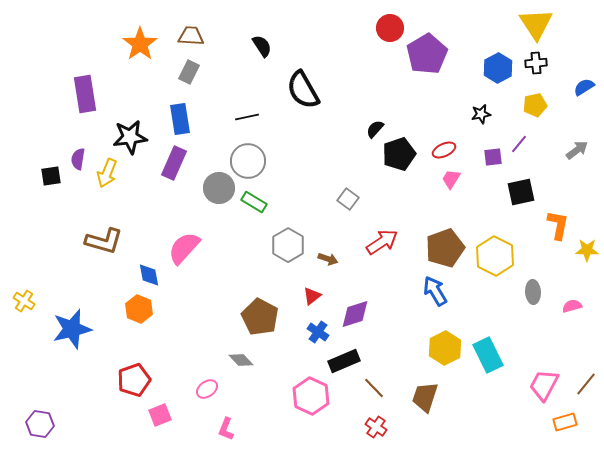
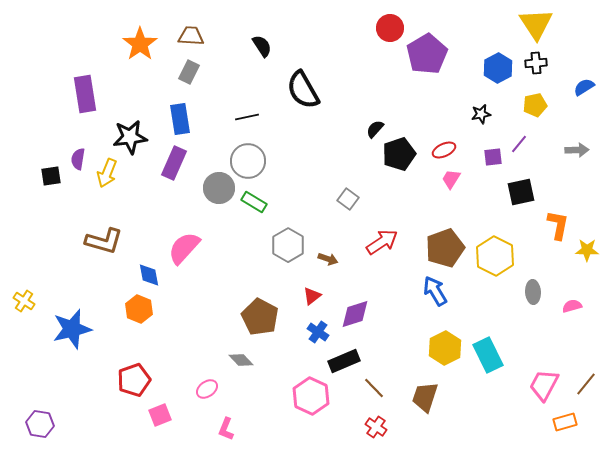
gray arrow at (577, 150): rotated 35 degrees clockwise
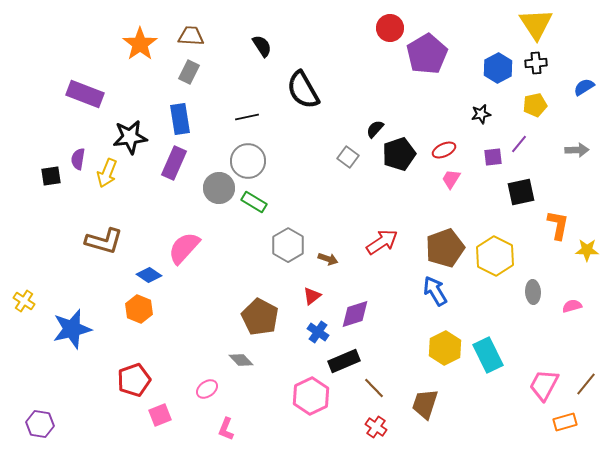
purple rectangle at (85, 94): rotated 60 degrees counterclockwise
gray square at (348, 199): moved 42 px up
blue diamond at (149, 275): rotated 45 degrees counterclockwise
pink hexagon at (311, 396): rotated 9 degrees clockwise
brown trapezoid at (425, 397): moved 7 px down
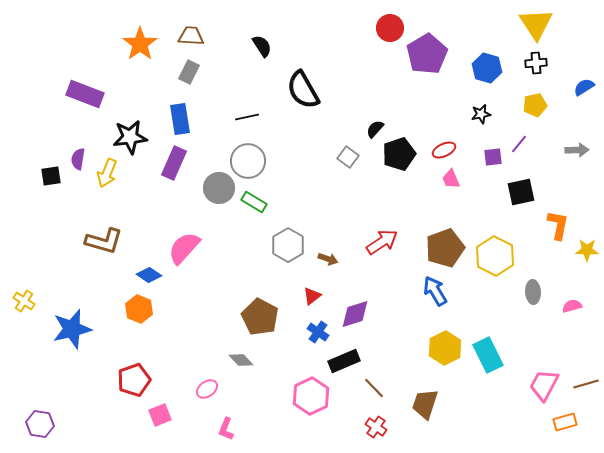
blue hexagon at (498, 68): moved 11 px left; rotated 16 degrees counterclockwise
pink trapezoid at (451, 179): rotated 55 degrees counterclockwise
brown line at (586, 384): rotated 35 degrees clockwise
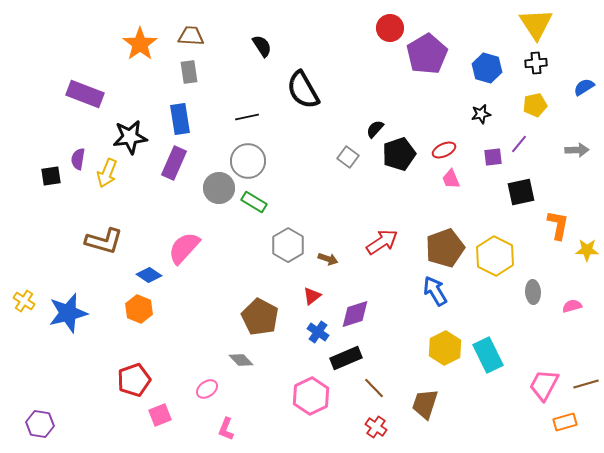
gray rectangle at (189, 72): rotated 35 degrees counterclockwise
blue star at (72, 329): moved 4 px left, 16 px up
black rectangle at (344, 361): moved 2 px right, 3 px up
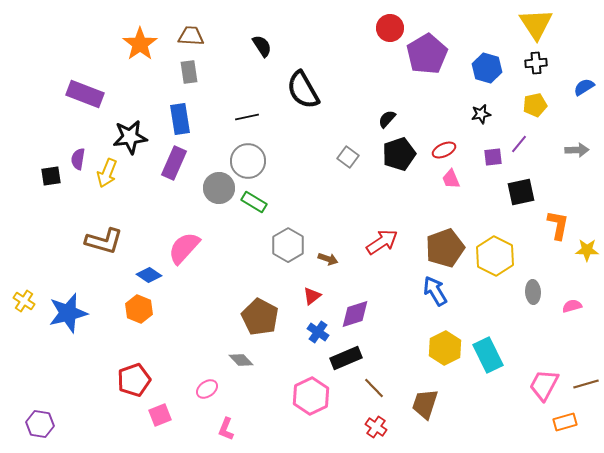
black semicircle at (375, 129): moved 12 px right, 10 px up
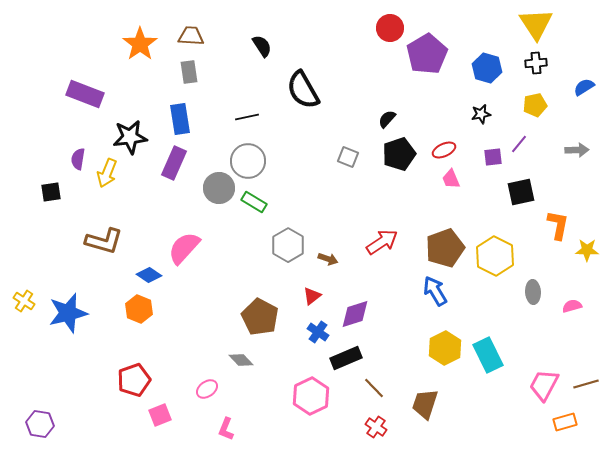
gray square at (348, 157): rotated 15 degrees counterclockwise
black square at (51, 176): moved 16 px down
